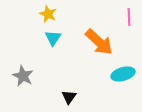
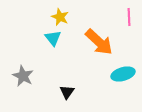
yellow star: moved 12 px right, 3 px down
cyan triangle: rotated 12 degrees counterclockwise
black triangle: moved 2 px left, 5 px up
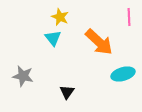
gray star: rotated 15 degrees counterclockwise
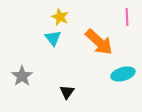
pink line: moved 2 px left
gray star: moved 1 px left; rotated 25 degrees clockwise
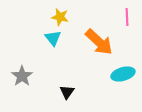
yellow star: rotated 12 degrees counterclockwise
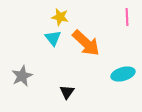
orange arrow: moved 13 px left, 1 px down
gray star: rotated 10 degrees clockwise
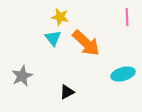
black triangle: rotated 28 degrees clockwise
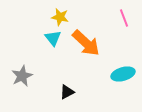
pink line: moved 3 px left, 1 px down; rotated 18 degrees counterclockwise
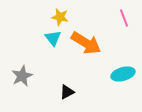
orange arrow: rotated 12 degrees counterclockwise
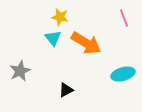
gray star: moved 2 px left, 5 px up
black triangle: moved 1 px left, 2 px up
